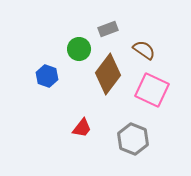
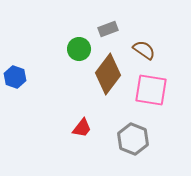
blue hexagon: moved 32 px left, 1 px down
pink square: moved 1 px left; rotated 16 degrees counterclockwise
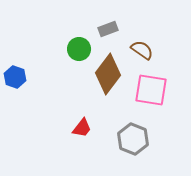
brown semicircle: moved 2 px left
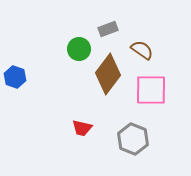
pink square: rotated 8 degrees counterclockwise
red trapezoid: rotated 65 degrees clockwise
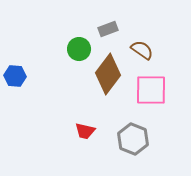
blue hexagon: moved 1 px up; rotated 15 degrees counterclockwise
red trapezoid: moved 3 px right, 3 px down
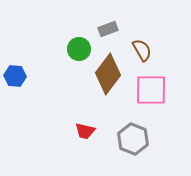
brown semicircle: rotated 25 degrees clockwise
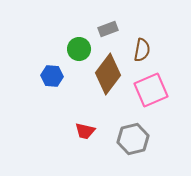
brown semicircle: rotated 40 degrees clockwise
blue hexagon: moved 37 px right
pink square: rotated 24 degrees counterclockwise
gray hexagon: rotated 24 degrees clockwise
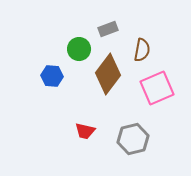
pink square: moved 6 px right, 2 px up
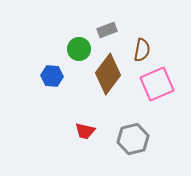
gray rectangle: moved 1 px left, 1 px down
pink square: moved 4 px up
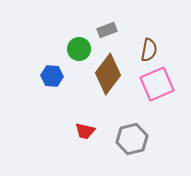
brown semicircle: moved 7 px right
gray hexagon: moved 1 px left
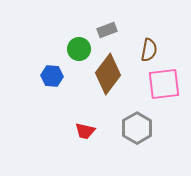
pink square: moved 7 px right; rotated 16 degrees clockwise
gray hexagon: moved 5 px right, 11 px up; rotated 16 degrees counterclockwise
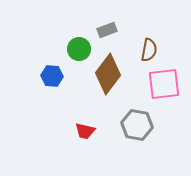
gray hexagon: moved 3 px up; rotated 20 degrees counterclockwise
